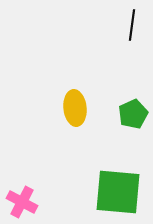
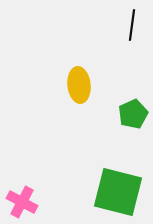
yellow ellipse: moved 4 px right, 23 px up
green square: rotated 9 degrees clockwise
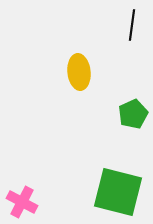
yellow ellipse: moved 13 px up
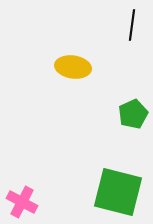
yellow ellipse: moved 6 px left, 5 px up; rotated 76 degrees counterclockwise
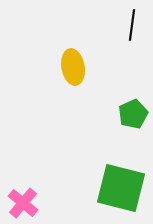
yellow ellipse: rotated 72 degrees clockwise
green square: moved 3 px right, 4 px up
pink cross: moved 1 px right, 1 px down; rotated 12 degrees clockwise
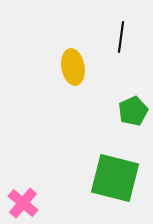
black line: moved 11 px left, 12 px down
green pentagon: moved 3 px up
green square: moved 6 px left, 10 px up
